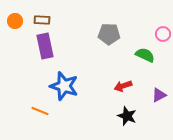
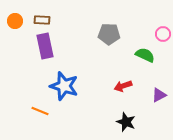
black star: moved 1 px left, 6 px down
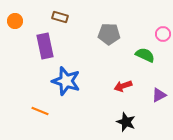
brown rectangle: moved 18 px right, 3 px up; rotated 14 degrees clockwise
blue star: moved 2 px right, 5 px up
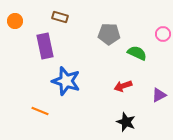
green semicircle: moved 8 px left, 2 px up
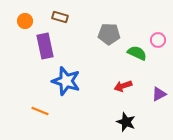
orange circle: moved 10 px right
pink circle: moved 5 px left, 6 px down
purple triangle: moved 1 px up
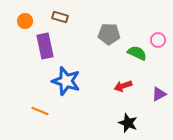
black star: moved 2 px right, 1 px down
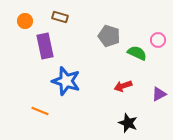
gray pentagon: moved 2 px down; rotated 15 degrees clockwise
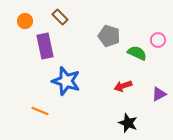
brown rectangle: rotated 28 degrees clockwise
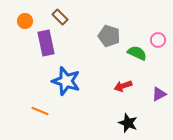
purple rectangle: moved 1 px right, 3 px up
